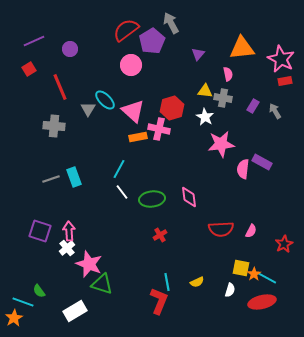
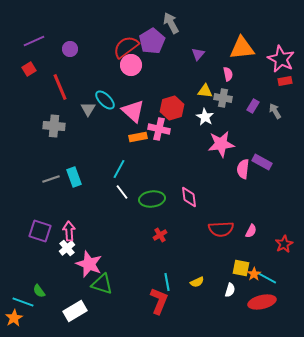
red semicircle at (126, 30): moved 17 px down
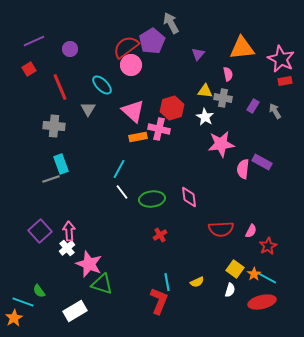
cyan ellipse at (105, 100): moved 3 px left, 15 px up
cyan rectangle at (74, 177): moved 13 px left, 13 px up
purple square at (40, 231): rotated 30 degrees clockwise
red star at (284, 244): moved 16 px left, 2 px down
yellow square at (241, 268): moved 6 px left, 1 px down; rotated 24 degrees clockwise
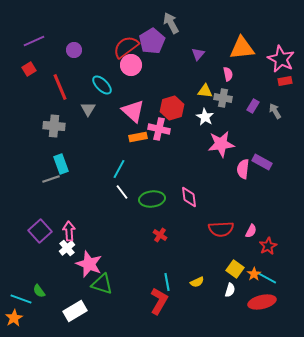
purple circle at (70, 49): moved 4 px right, 1 px down
red cross at (160, 235): rotated 24 degrees counterclockwise
red L-shape at (159, 301): rotated 8 degrees clockwise
cyan line at (23, 302): moved 2 px left, 3 px up
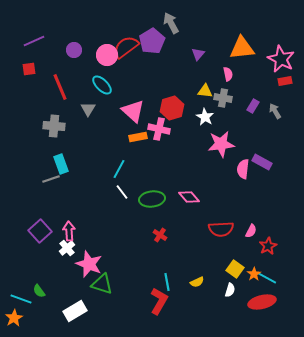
pink circle at (131, 65): moved 24 px left, 10 px up
red square at (29, 69): rotated 24 degrees clockwise
pink diamond at (189, 197): rotated 35 degrees counterclockwise
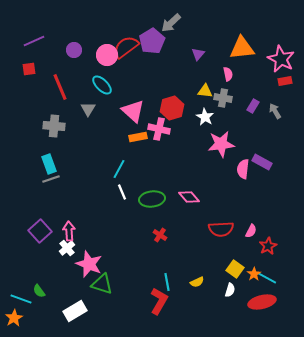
gray arrow at (171, 23): rotated 105 degrees counterclockwise
cyan rectangle at (61, 164): moved 12 px left
white line at (122, 192): rotated 14 degrees clockwise
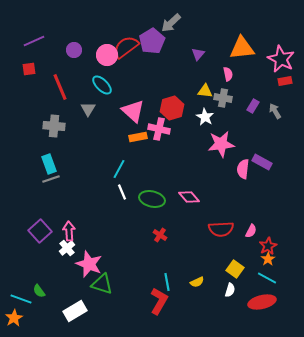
green ellipse at (152, 199): rotated 20 degrees clockwise
orange star at (254, 274): moved 14 px right, 15 px up
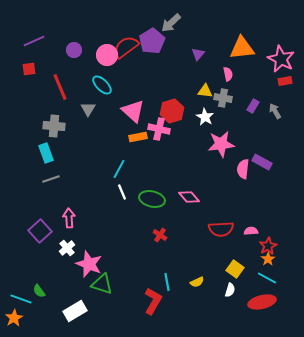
red hexagon at (172, 108): moved 3 px down
cyan rectangle at (49, 164): moved 3 px left, 11 px up
pink arrow at (69, 231): moved 13 px up
pink semicircle at (251, 231): rotated 120 degrees counterclockwise
red L-shape at (159, 301): moved 6 px left
